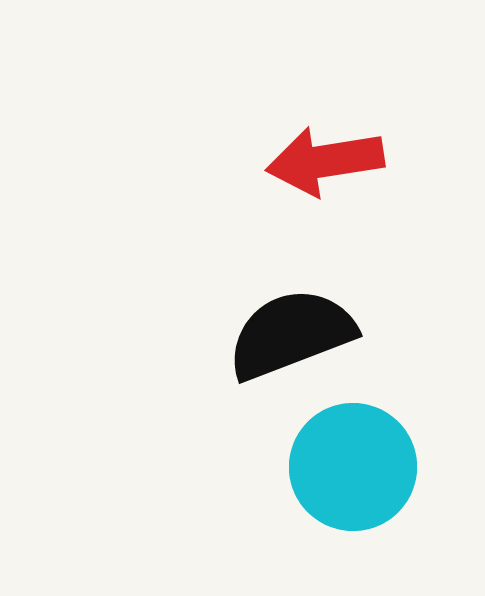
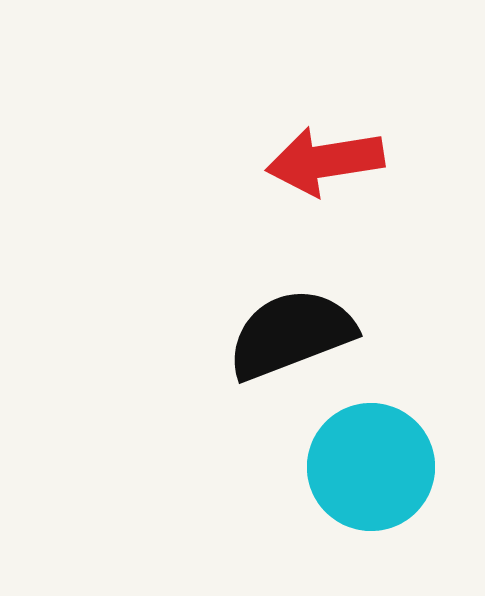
cyan circle: moved 18 px right
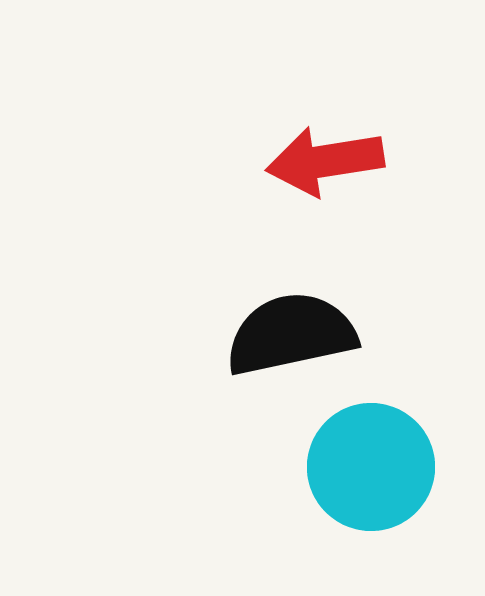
black semicircle: rotated 9 degrees clockwise
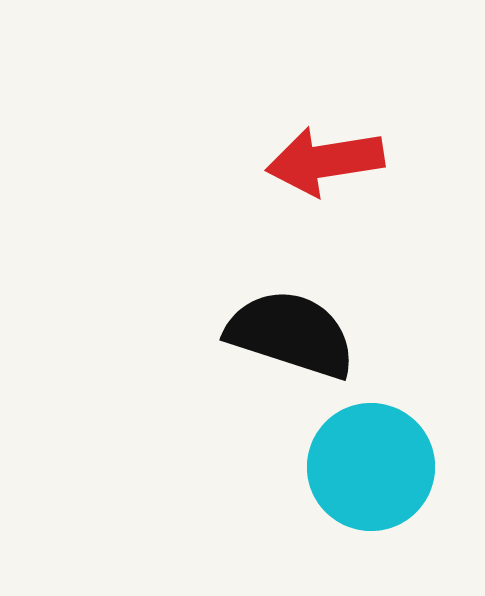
black semicircle: rotated 30 degrees clockwise
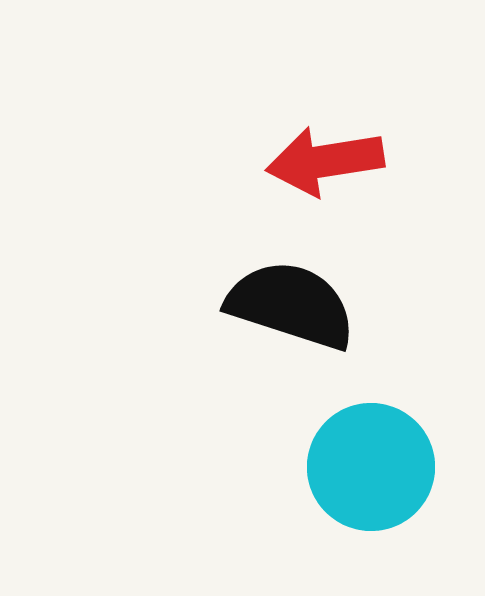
black semicircle: moved 29 px up
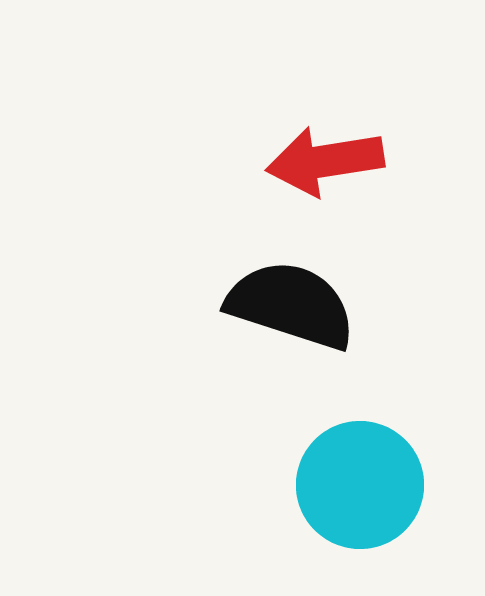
cyan circle: moved 11 px left, 18 px down
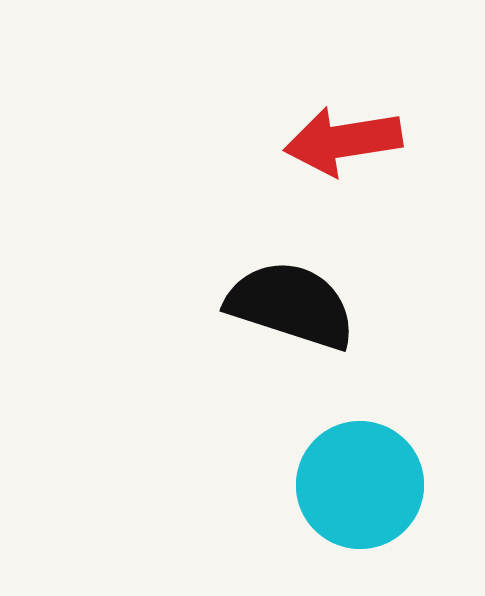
red arrow: moved 18 px right, 20 px up
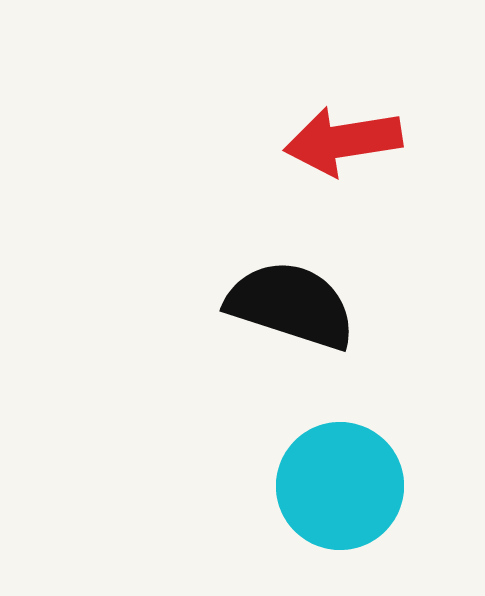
cyan circle: moved 20 px left, 1 px down
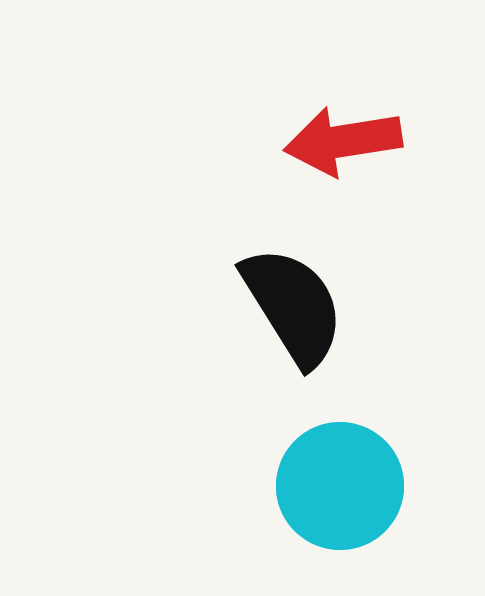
black semicircle: moved 2 px right, 1 px down; rotated 40 degrees clockwise
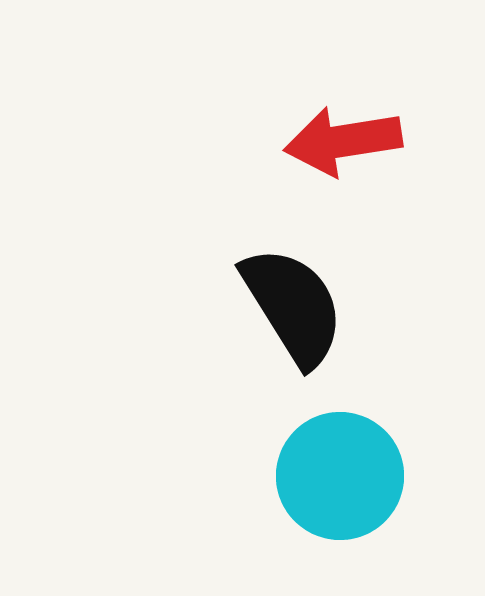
cyan circle: moved 10 px up
